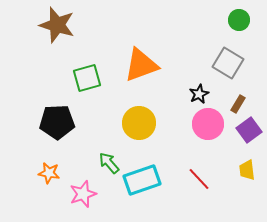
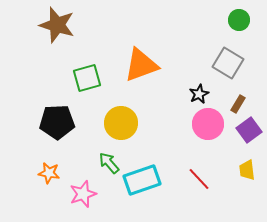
yellow circle: moved 18 px left
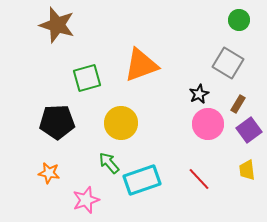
pink star: moved 3 px right, 6 px down
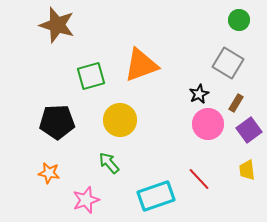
green square: moved 4 px right, 2 px up
brown rectangle: moved 2 px left, 1 px up
yellow circle: moved 1 px left, 3 px up
cyan rectangle: moved 14 px right, 16 px down
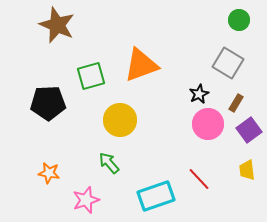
brown star: rotated 6 degrees clockwise
black pentagon: moved 9 px left, 19 px up
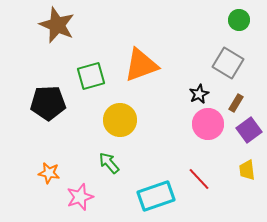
pink star: moved 6 px left, 3 px up
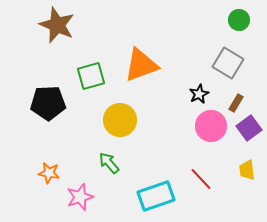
pink circle: moved 3 px right, 2 px down
purple square: moved 2 px up
red line: moved 2 px right
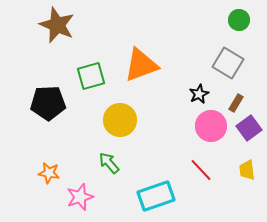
red line: moved 9 px up
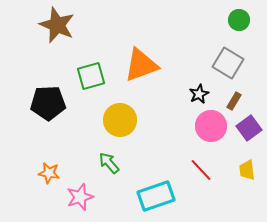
brown rectangle: moved 2 px left, 2 px up
